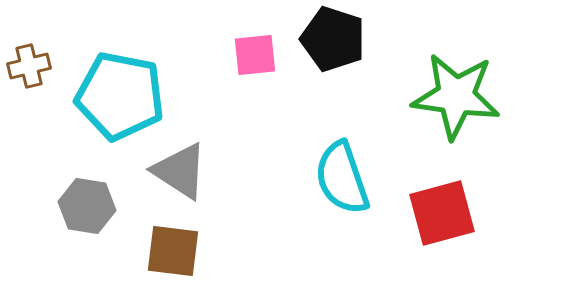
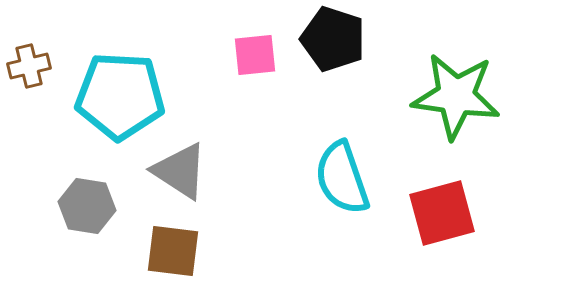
cyan pentagon: rotated 8 degrees counterclockwise
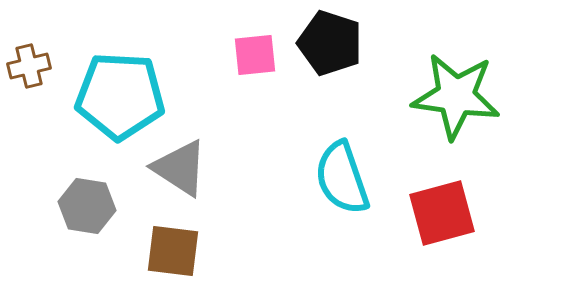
black pentagon: moved 3 px left, 4 px down
gray triangle: moved 3 px up
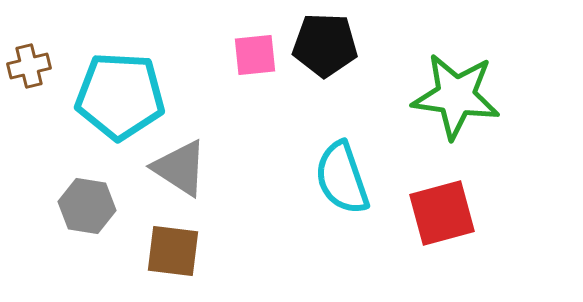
black pentagon: moved 5 px left, 2 px down; rotated 16 degrees counterclockwise
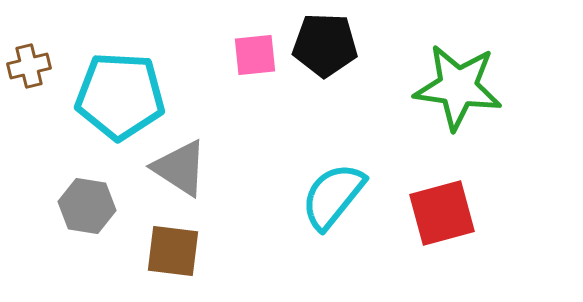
green star: moved 2 px right, 9 px up
cyan semicircle: moved 9 px left, 18 px down; rotated 58 degrees clockwise
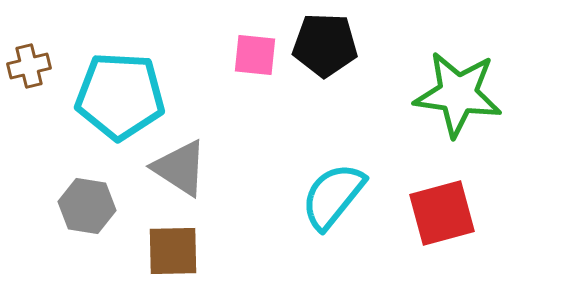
pink square: rotated 12 degrees clockwise
green star: moved 7 px down
brown square: rotated 8 degrees counterclockwise
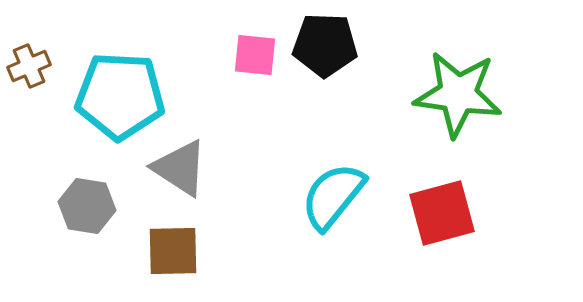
brown cross: rotated 9 degrees counterclockwise
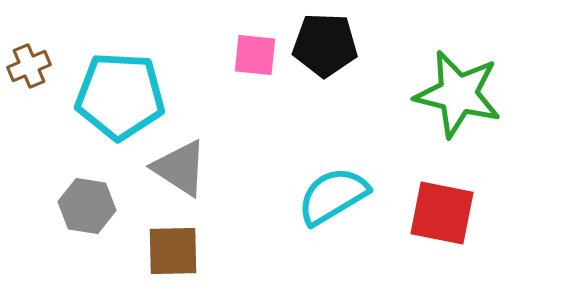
green star: rotated 6 degrees clockwise
cyan semicircle: rotated 20 degrees clockwise
red square: rotated 26 degrees clockwise
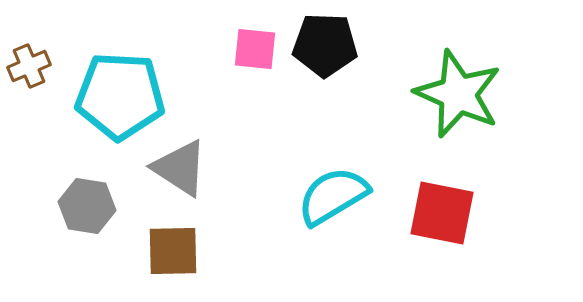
pink square: moved 6 px up
green star: rotated 10 degrees clockwise
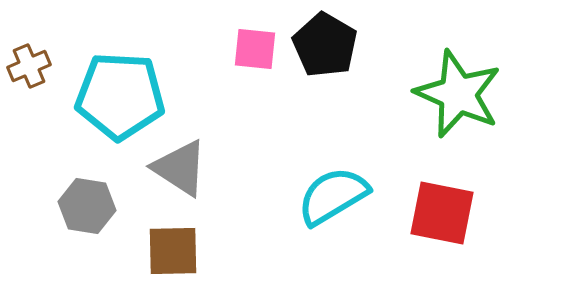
black pentagon: rotated 28 degrees clockwise
